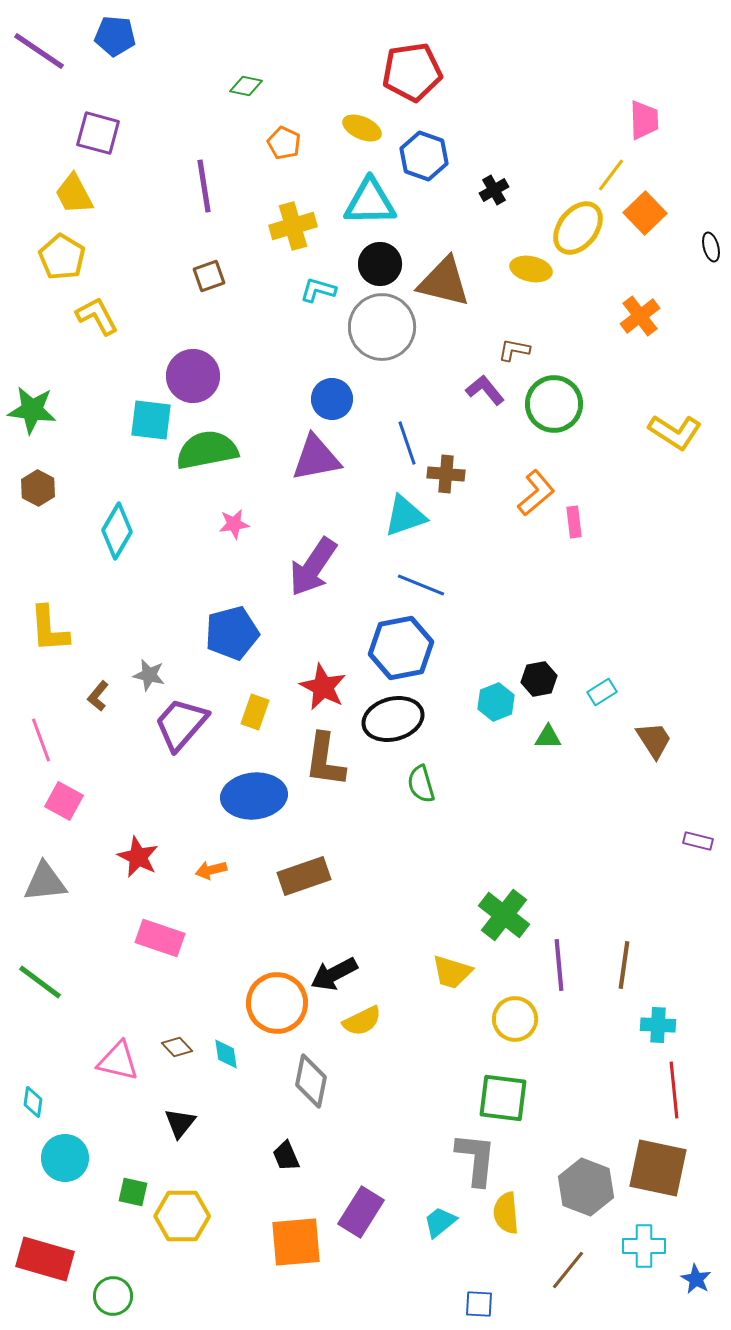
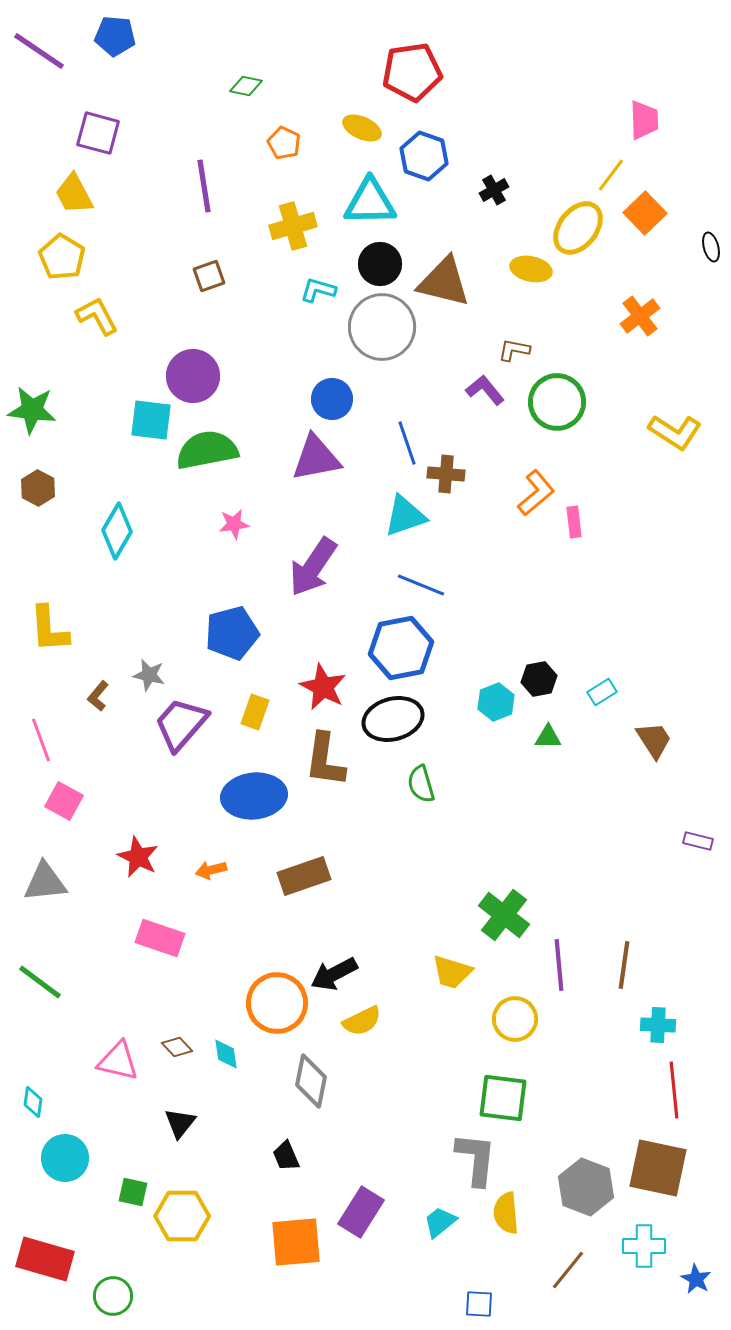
green circle at (554, 404): moved 3 px right, 2 px up
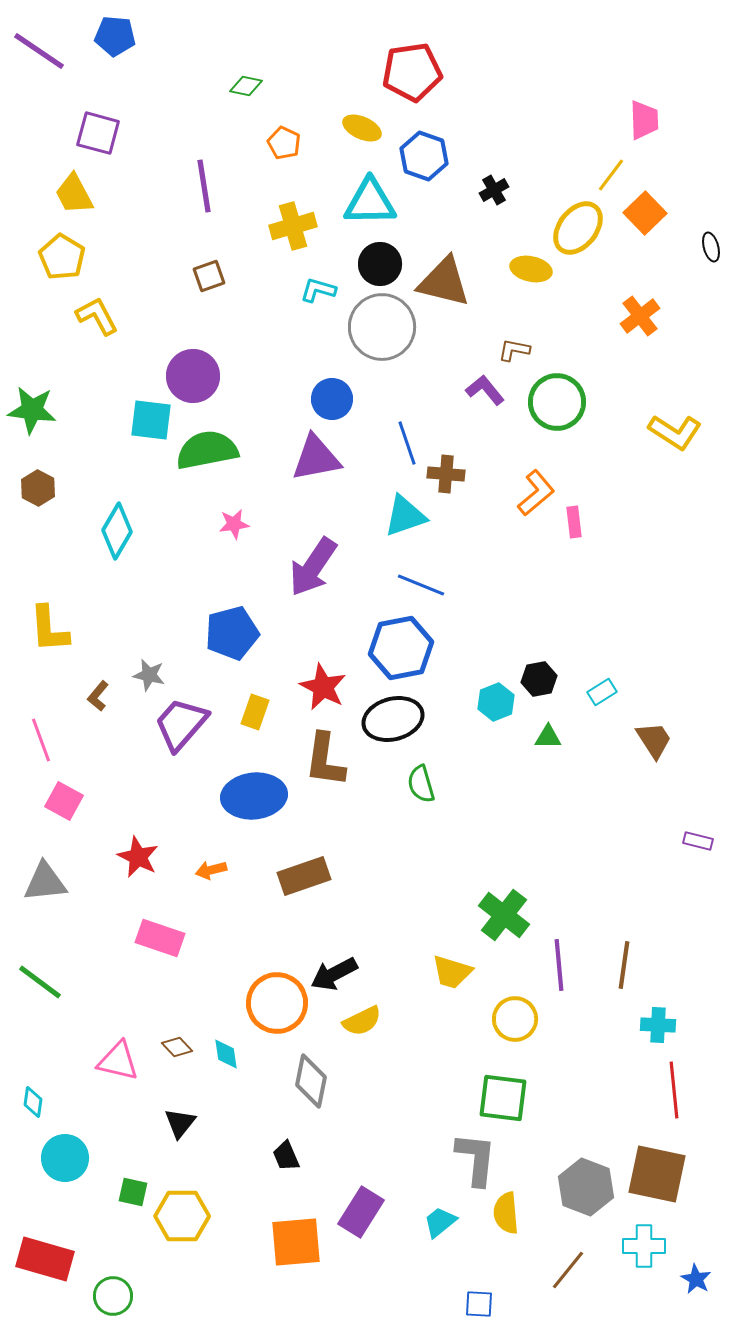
brown square at (658, 1168): moved 1 px left, 6 px down
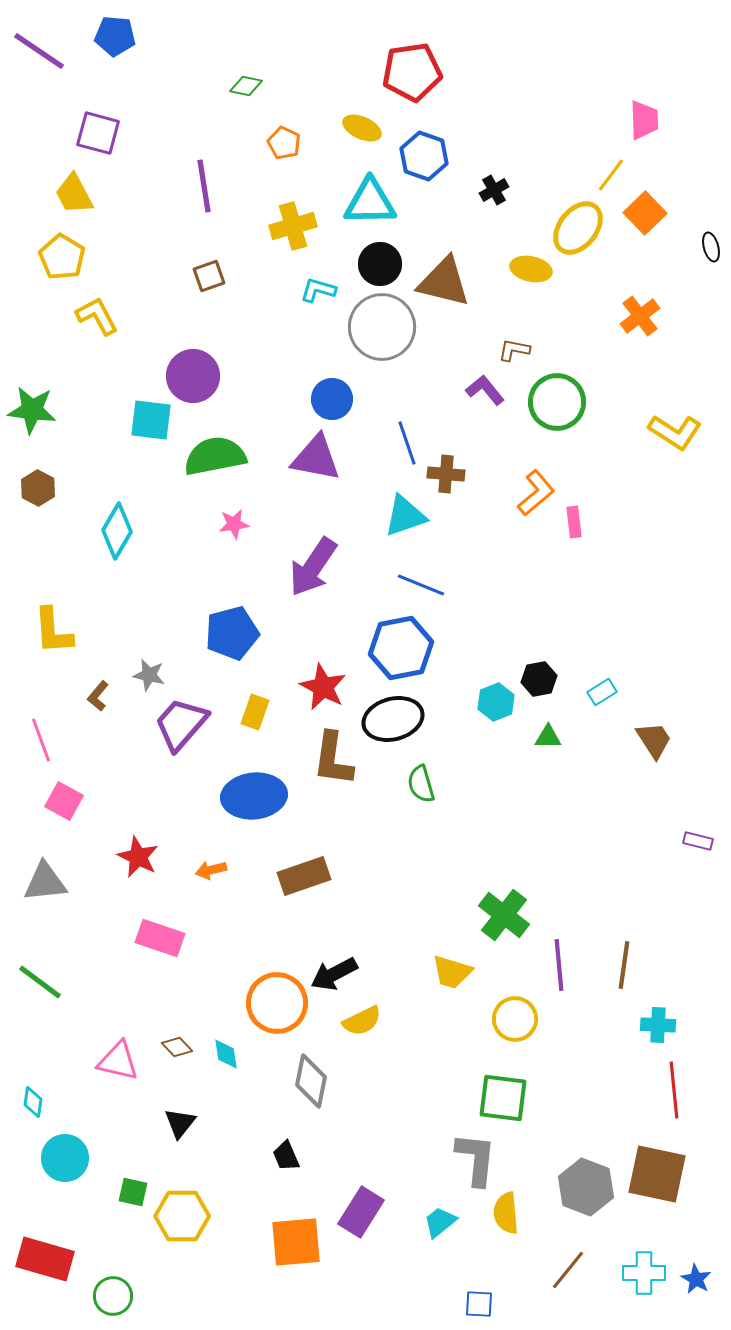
green semicircle at (207, 450): moved 8 px right, 6 px down
purple triangle at (316, 458): rotated 22 degrees clockwise
yellow L-shape at (49, 629): moved 4 px right, 2 px down
brown L-shape at (325, 760): moved 8 px right, 1 px up
cyan cross at (644, 1246): moved 27 px down
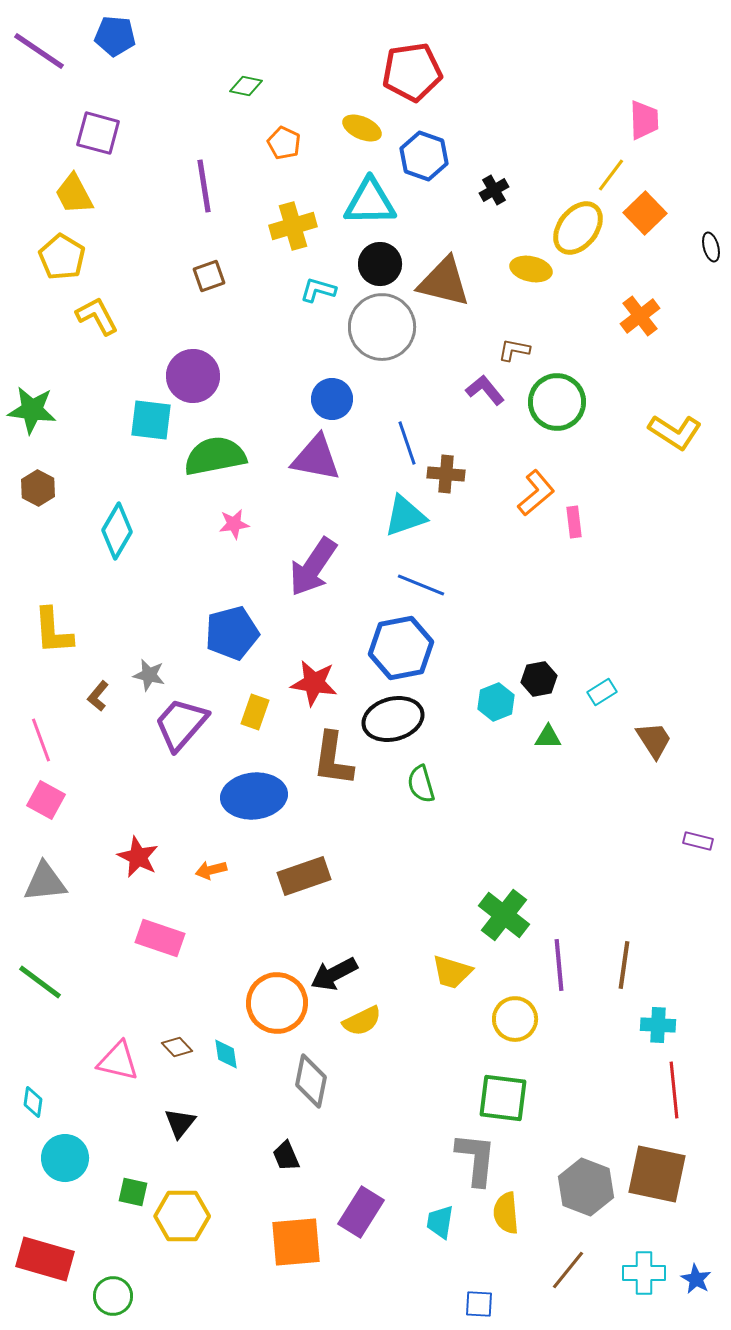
red star at (323, 687): moved 9 px left, 4 px up; rotated 18 degrees counterclockwise
pink square at (64, 801): moved 18 px left, 1 px up
cyan trapezoid at (440, 1222): rotated 42 degrees counterclockwise
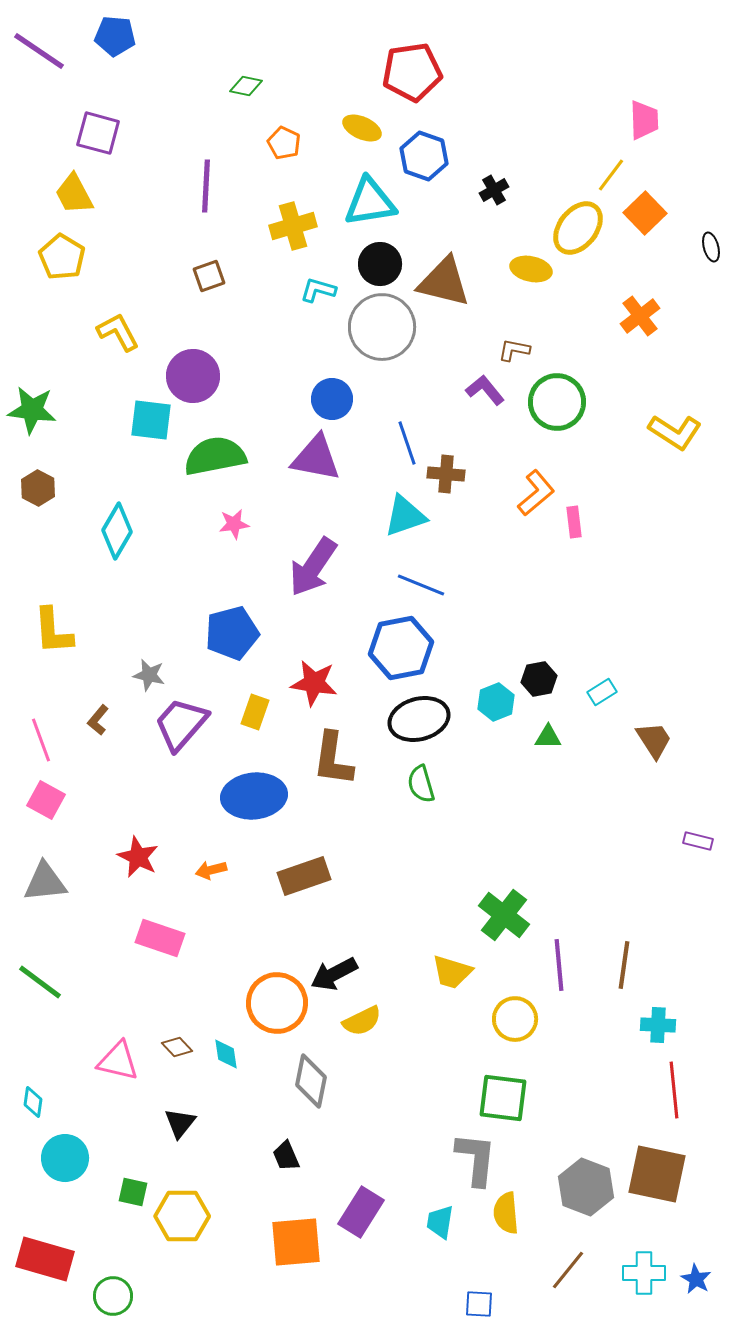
purple line at (204, 186): moved 2 px right; rotated 12 degrees clockwise
cyan triangle at (370, 202): rotated 8 degrees counterclockwise
yellow L-shape at (97, 316): moved 21 px right, 16 px down
brown L-shape at (98, 696): moved 24 px down
black ellipse at (393, 719): moved 26 px right
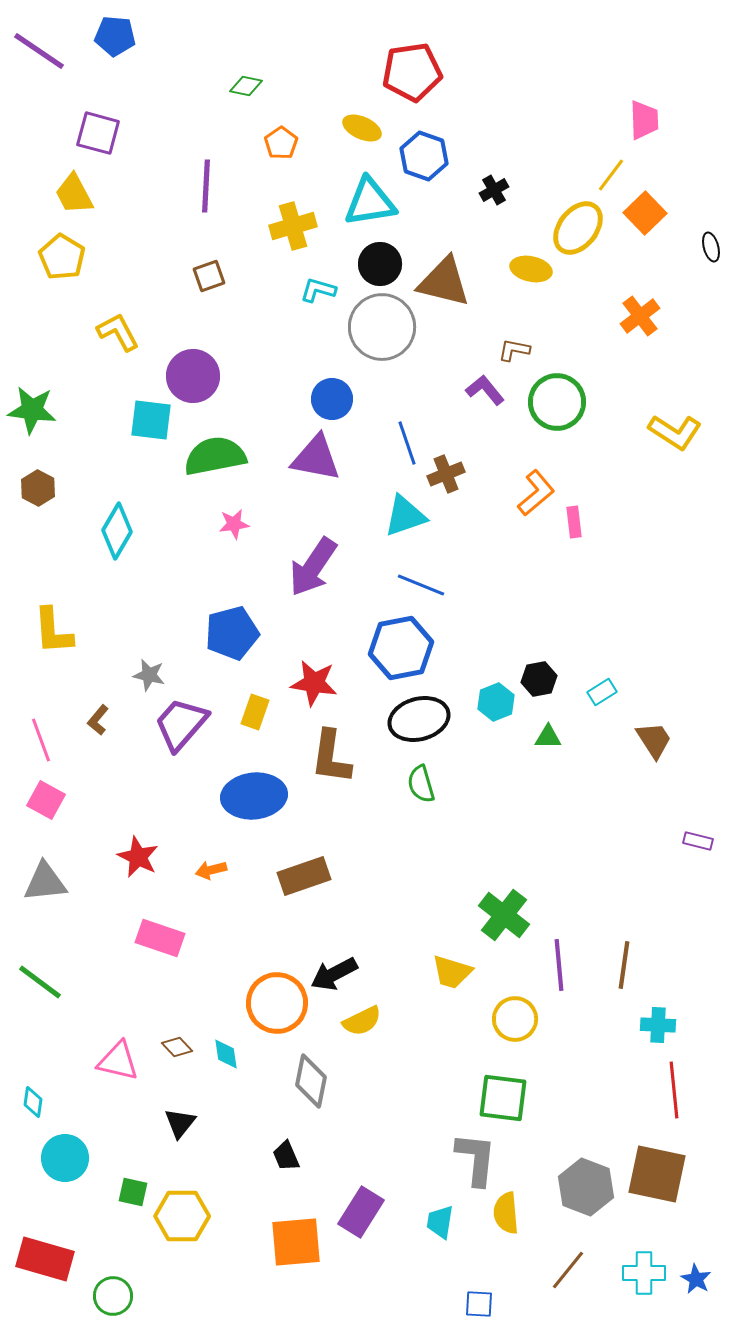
orange pentagon at (284, 143): moved 3 px left; rotated 12 degrees clockwise
brown cross at (446, 474): rotated 27 degrees counterclockwise
brown L-shape at (333, 759): moved 2 px left, 2 px up
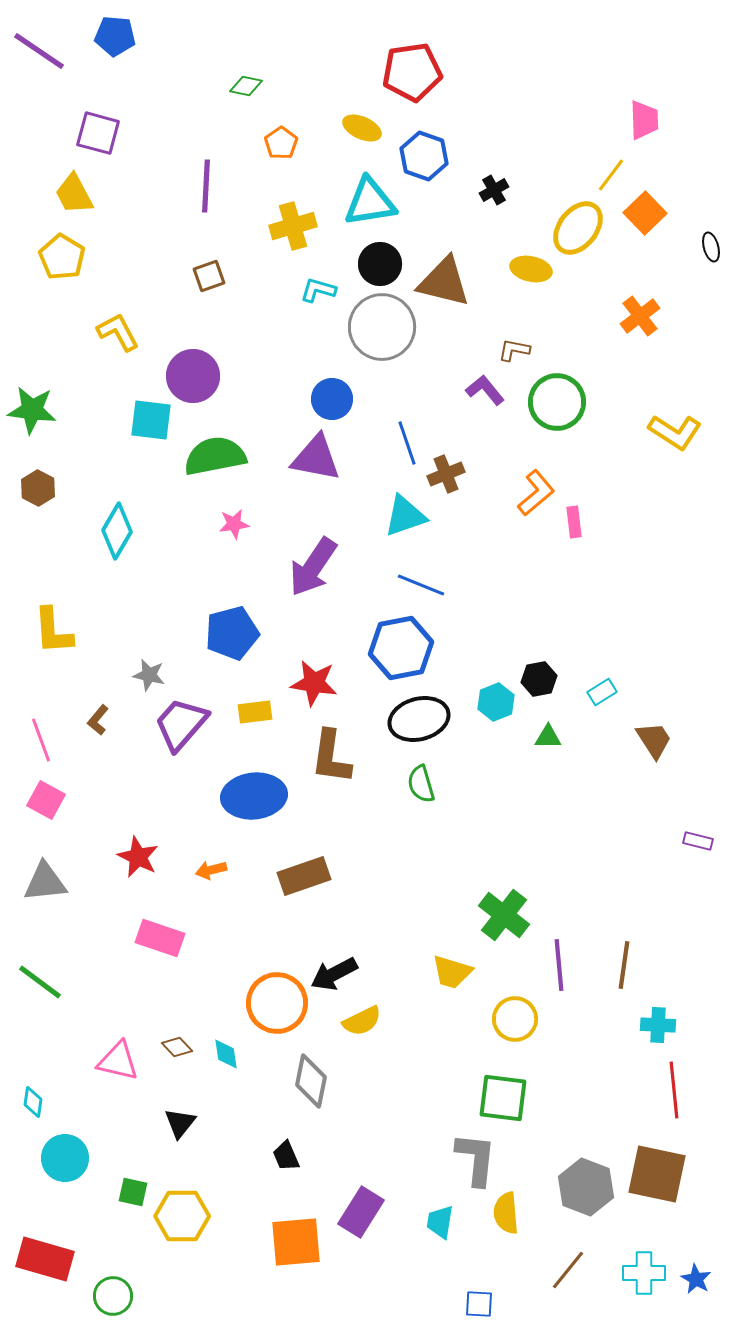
yellow rectangle at (255, 712): rotated 64 degrees clockwise
